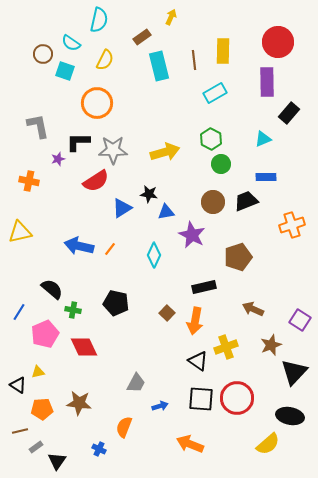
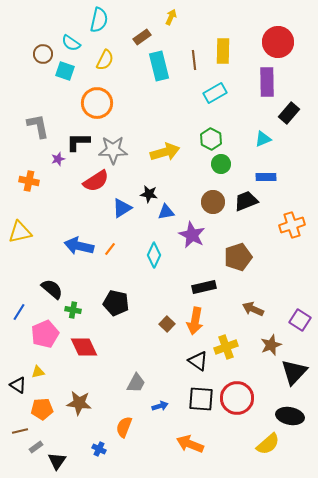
brown square at (167, 313): moved 11 px down
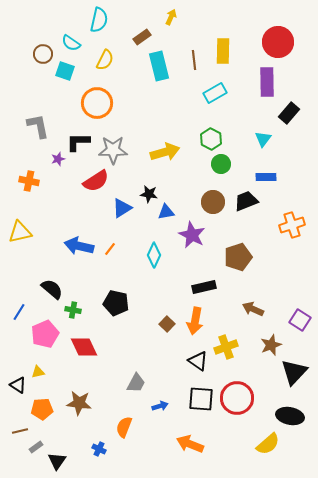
cyan triangle at (263, 139): rotated 30 degrees counterclockwise
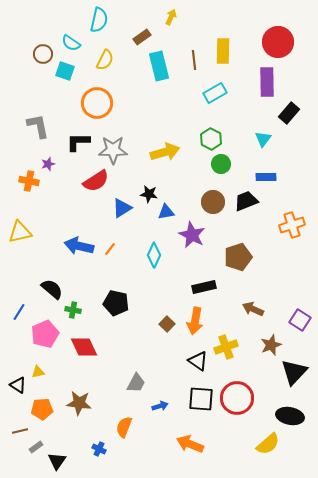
purple star at (58, 159): moved 10 px left, 5 px down
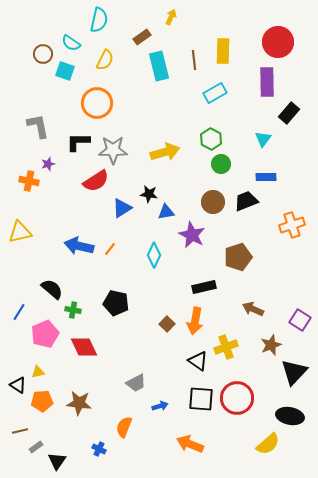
gray trapezoid at (136, 383): rotated 35 degrees clockwise
orange pentagon at (42, 409): moved 8 px up
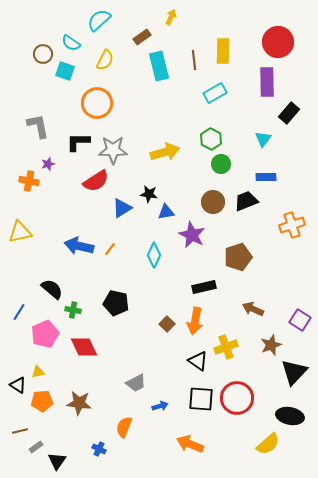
cyan semicircle at (99, 20): rotated 145 degrees counterclockwise
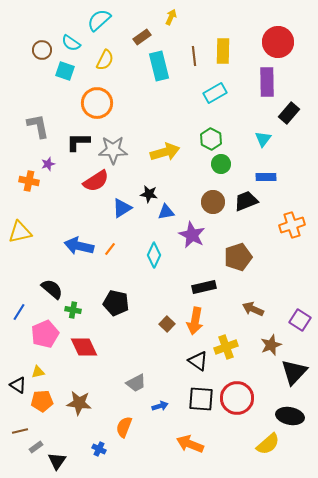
brown circle at (43, 54): moved 1 px left, 4 px up
brown line at (194, 60): moved 4 px up
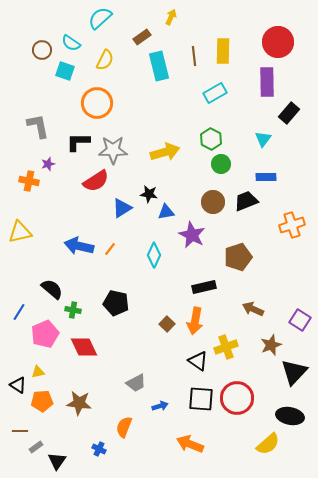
cyan semicircle at (99, 20): moved 1 px right, 2 px up
brown line at (20, 431): rotated 14 degrees clockwise
